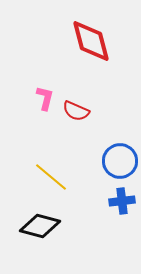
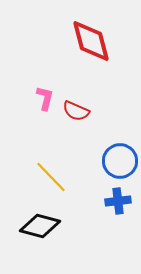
yellow line: rotated 6 degrees clockwise
blue cross: moved 4 px left
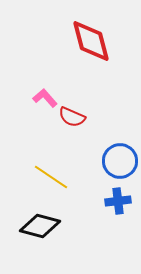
pink L-shape: rotated 55 degrees counterclockwise
red semicircle: moved 4 px left, 6 px down
yellow line: rotated 12 degrees counterclockwise
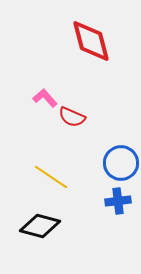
blue circle: moved 1 px right, 2 px down
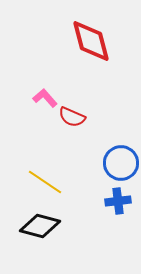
yellow line: moved 6 px left, 5 px down
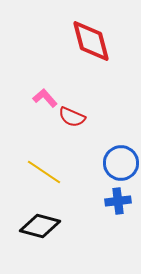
yellow line: moved 1 px left, 10 px up
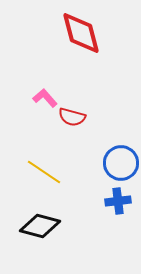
red diamond: moved 10 px left, 8 px up
red semicircle: rotated 8 degrees counterclockwise
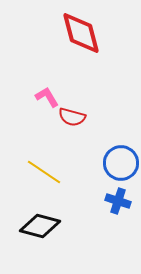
pink L-shape: moved 2 px right, 1 px up; rotated 10 degrees clockwise
blue cross: rotated 25 degrees clockwise
